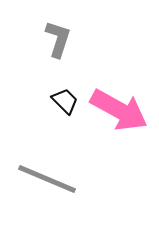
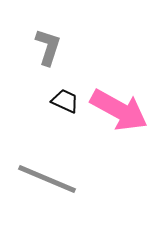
gray L-shape: moved 10 px left, 8 px down
black trapezoid: rotated 20 degrees counterclockwise
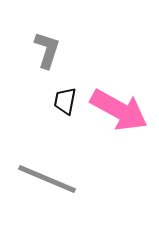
gray L-shape: moved 1 px left, 3 px down
black trapezoid: rotated 104 degrees counterclockwise
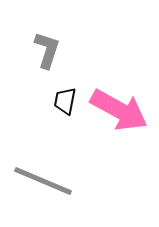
gray line: moved 4 px left, 2 px down
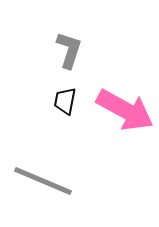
gray L-shape: moved 22 px right
pink arrow: moved 6 px right
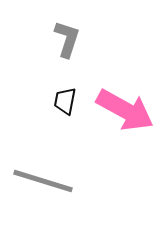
gray L-shape: moved 2 px left, 11 px up
gray line: rotated 6 degrees counterclockwise
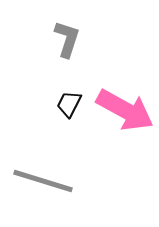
black trapezoid: moved 4 px right, 3 px down; rotated 16 degrees clockwise
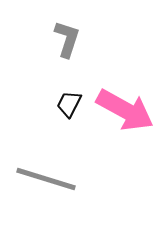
gray line: moved 3 px right, 2 px up
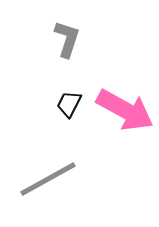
gray line: moved 2 px right; rotated 46 degrees counterclockwise
